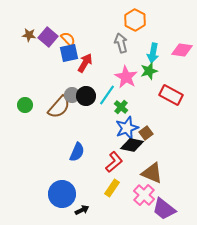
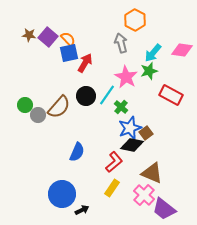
cyan arrow: rotated 30 degrees clockwise
gray circle: moved 34 px left, 20 px down
blue star: moved 3 px right
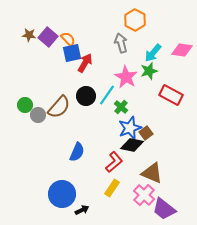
blue square: moved 3 px right
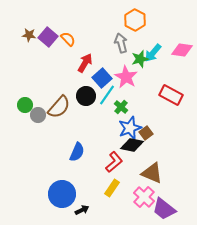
blue square: moved 30 px right, 25 px down; rotated 30 degrees counterclockwise
green star: moved 9 px left, 12 px up
pink cross: moved 2 px down
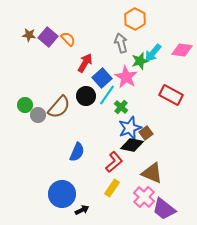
orange hexagon: moved 1 px up
green star: moved 2 px down
